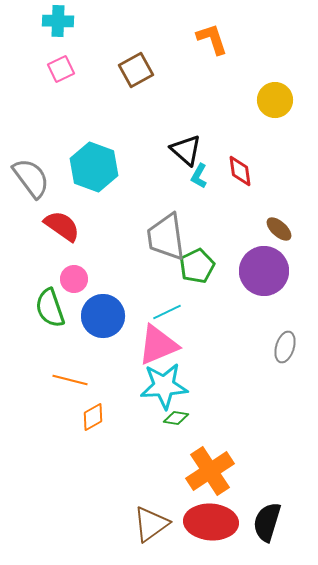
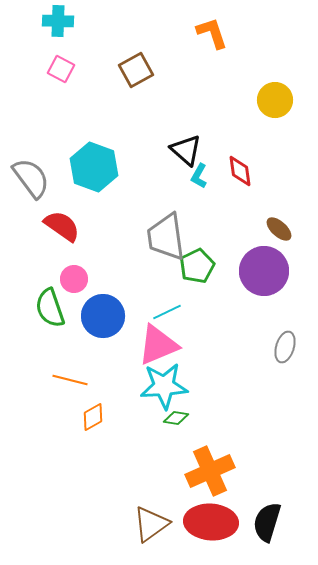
orange L-shape: moved 6 px up
pink square: rotated 36 degrees counterclockwise
orange cross: rotated 9 degrees clockwise
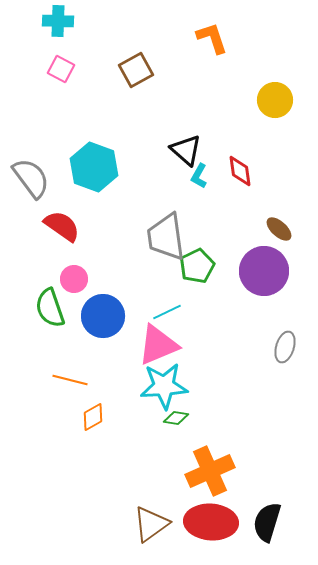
orange L-shape: moved 5 px down
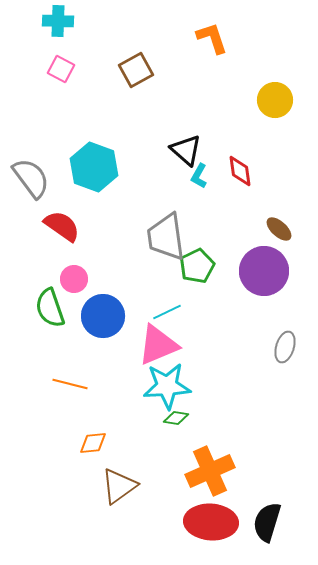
orange line: moved 4 px down
cyan star: moved 3 px right
orange diamond: moved 26 px down; rotated 24 degrees clockwise
brown triangle: moved 32 px left, 38 px up
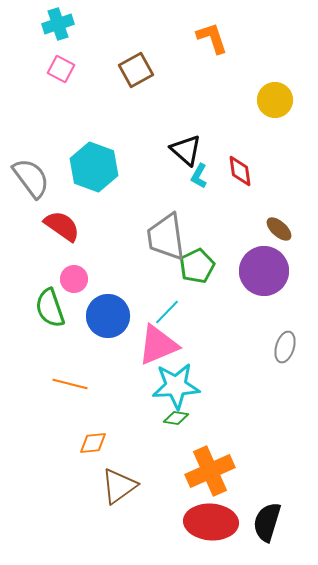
cyan cross: moved 3 px down; rotated 20 degrees counterclockwise
cyan line: rotated 20 degrees counterclockwise
blue circle: moved 5 px right
cyan star: moved 9 px right
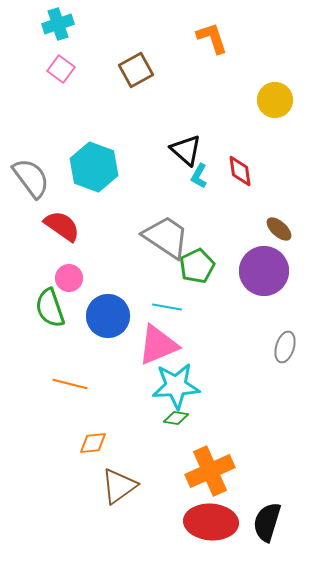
pink square: rotated 8 degrees clockwise
gray trapezoid: rotated 132 degrees clockwise
pink circle: moved 5 px left, 1 px up
cyan line: moved 5 px up; rotated 56 degrees clockwise
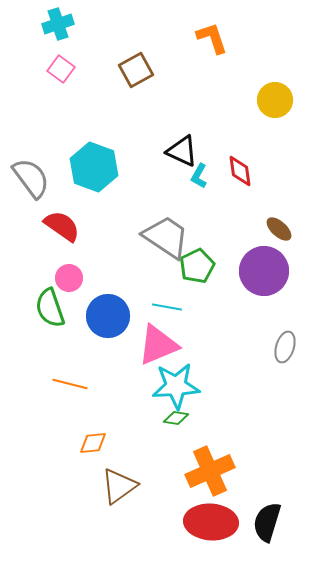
black triangle: moved 4 px left, 1 px down; rotated 16 degrees counterclockwise
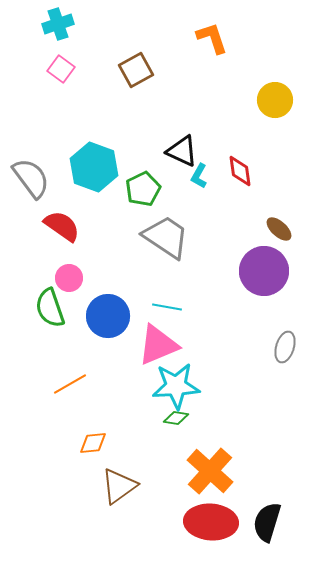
green pentagon: moved 54 px left, 77 px up
orange line: rotated 44 degrees counterclockwise
orange cross: rotated 24 degrees counterclockwise
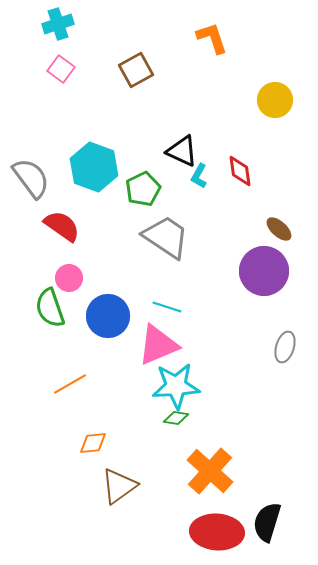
cyan line: rotated 8 degrees clockwise
red ellipse: moved 6 px right, 10 px down
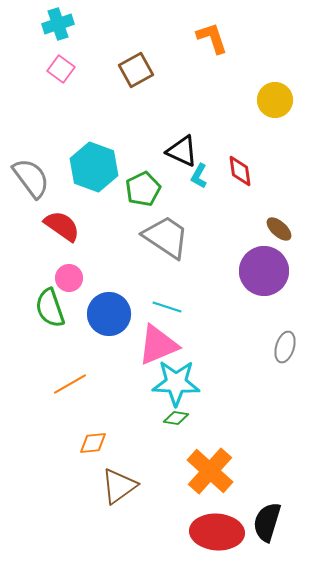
blue circle: moved 1 px right, 2 px up
cyan star: moved 3 px up; rotated 6 degrees clockwise
